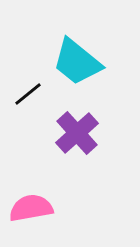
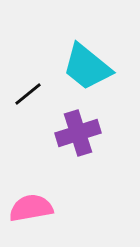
cyan trapezoid: moved 10 px right, 5 px down
purple cross: moved 1 px right; rotated 24 degrees clockwise
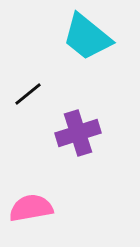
cyan trapezoid: moved 30 px up
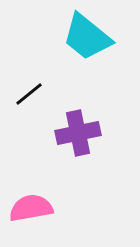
black line: moved 1 px right
purple cross: rotated 6 degrees clockwise
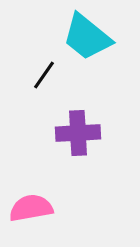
black line: moved 15 px right, 19 px up; rotated 16 degrees counterclockwise
purple cross: rotated 9 degrees clockwise
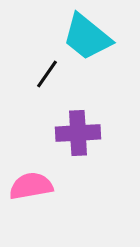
black line: moved 3 px right, 1 px up
pink semicircle: moved 22 px up
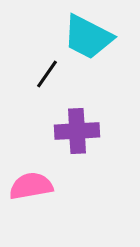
cyan trapezoid: moved 1 px right; rotated 12 degrees counterclockwise
purple cross: moved 1 px left, 2 px up
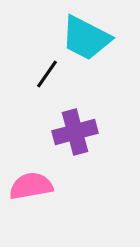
cyan trapezoid: moved 2 px left, 1 px down
purple cross: moved 2 px left, 1 px down; rotated 12 degrees counterclockwise
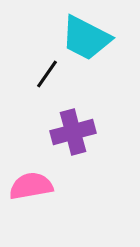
purple cross: moved 2 px left
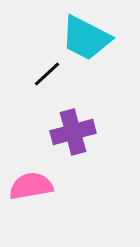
black line: rotated 12 degrees clockwise
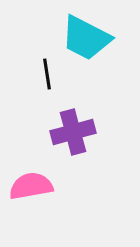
black line: rotated 56 degrees counterclockwise
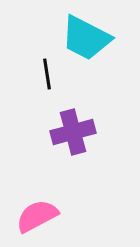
pink semicircle: moved 6 px right, 30 px down; rotated 18 degrees counterclockwise
